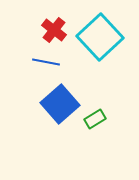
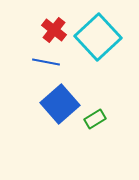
cyan square: moved 2 px left
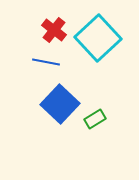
cyan square: moved 1 px down
blue square: rotated 6 degrees counterclockwise
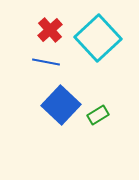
red cross: moved 4 px left; rotated 10 degrees clockwise
blue square: moved 1 px right, 1 px down
green rectangle: moved 3 px right, 4 px up
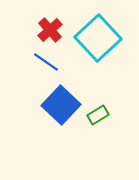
blue line: rotated 24 degrees clockwise
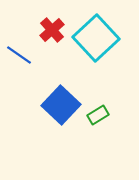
red cross: moved 2 px right
cyan square: moved 2 px left
blue line: moved 27 px left, 7 px up
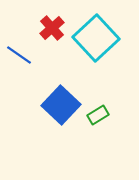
red cross: moved 2 px up
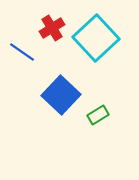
red cross: rotated 10 degrees clockwise
blue line: moved 3 px right, 3 px up
blue square: moved 10 px up
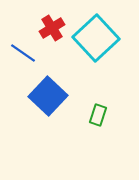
blue line: moved 1 px right, 1 px down
blue square: moved 13 px left, 1 px down
green rectangle: rotated 40 degrees counterclockwise
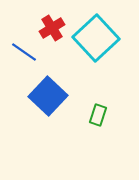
blue line: moved 1 px right, 1 px up
